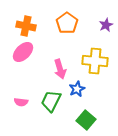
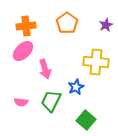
orange cross: rotated 18 degrees counterclockwise
pink ellipse: moved 1 px up
yellow cross: moved 1 px right, 1 px down
pink arrow: moved 15 px left
blue star: moved 1 px left, 2 px up
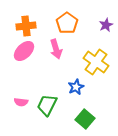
pink ellipse: moved 1 px right
yellow cross: rotated 30 degrees clockwise
pink arrow: moved 11 px right, 20 px up
green trapezoid: moved 4 px left, 4 px down
green square: moved 1 px left, 1 px up
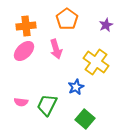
orange pentagon: moved 4 px up
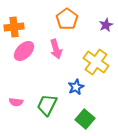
orange cross: moved 12 px left, 1 px down
pink semicircle: moved 5 px left
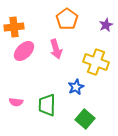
yellow cross: rotated 15 degrees counterclockwise
green trapezoid: rotated 25 degrees counterclockwise
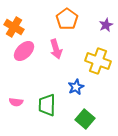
orange cross: rotated 36 degrees clockwise
yellow cross: moved 2 px right, 1 px up
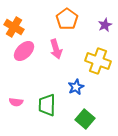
purple star: moved 1 px left
